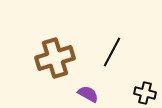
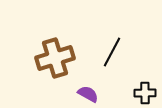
black cross: rotated 15 degrees counterclockwise
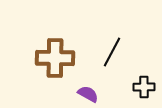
brown cross: rotated 18 degrees clockwise
black cross: moved 1 px left, 6 px up
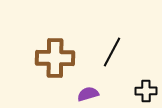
black cross: moved 2 px right, 4 px down
purple semicircle: rotated 45 degrees counterclockwise
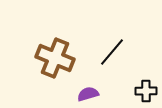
black line: rotated 12 degrees clockwise
brown cross: rotated 21 degrees clockwise
